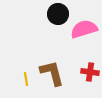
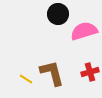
pink semicircle: moved 2 px down
red cross: rotated 24 degrees counterclockwise
yellow line: rotated 48 degrees counterclockwise
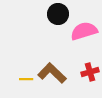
brown L-shape: rotated 32 degrees counterclockwise
yellow line: rotated 32 degrees counterclockwise
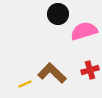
red cross: moved 2 px up
yellow line: moved 1 px left, 5 px down; rotated 24 degrees counterclockwise
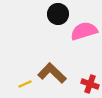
red cross: moved 14 px down; rotated 36 degrees clockwise
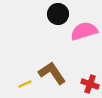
brown L-shape: rotated 12 degrees clockwise
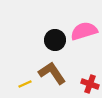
black circle: moved 3 px left, 26 px down
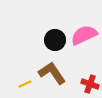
pink semicircle: moved 4 px down; rotated 8 degrees counterclockwise
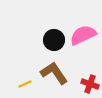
pink semicircle: moved 1 px left
black circle: moved 1 px left
brown L-shape: moved 2 px right
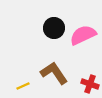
black circle: moved 12 px up
yellow line: moved 2 px left, 2 px down
